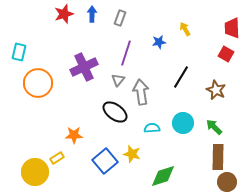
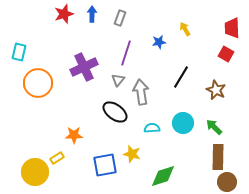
blue square: moved 4 px down; rotated 30 degrees clockwise
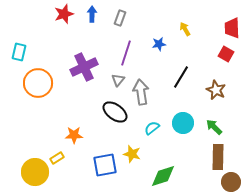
blue star: moved 2 px down
cyan semicircle: rotated 35 degrees counterclockwise
brown circle: moved 4 px right
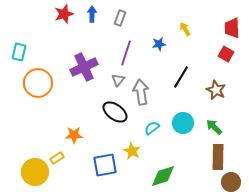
yellow star: moved 3 px up; rotated 12 degrees clockwise
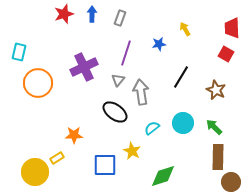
blue square: rotated 10 degrees clockwise
